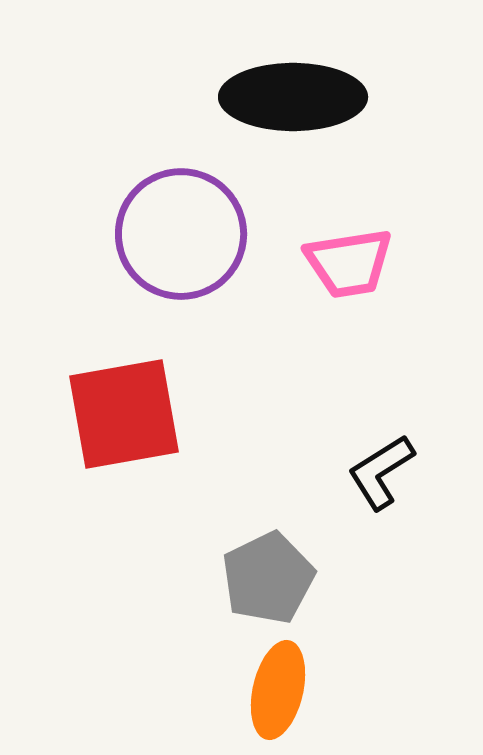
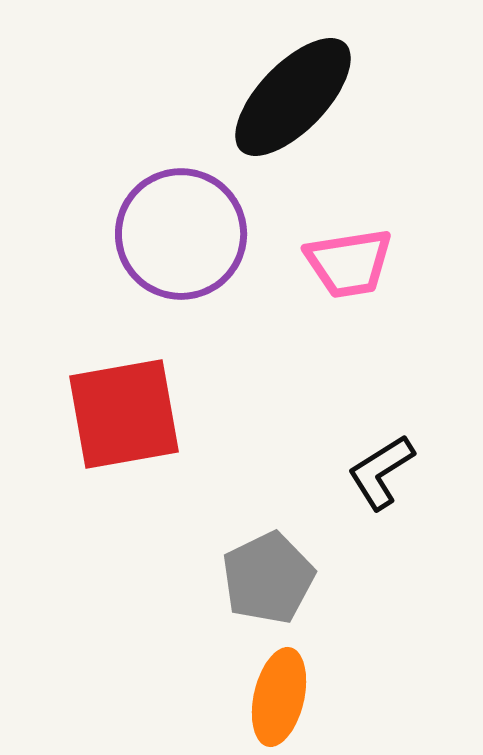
black ellipse: rotated 46 degrees counterclockwise
orange ellipse: moved 1 px right, 7 px down
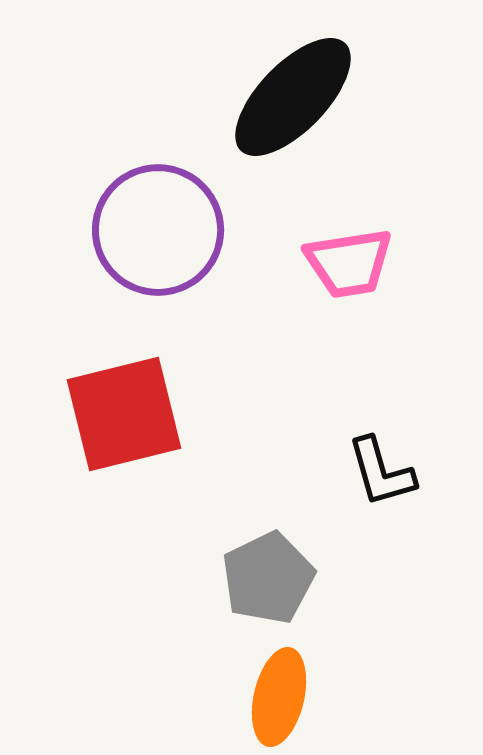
purple circle: moved 23 px left, 4 px up
red square: rotated 4 degrees counterclockwise
black L-shape: rotated 74 degrees counterclockwise
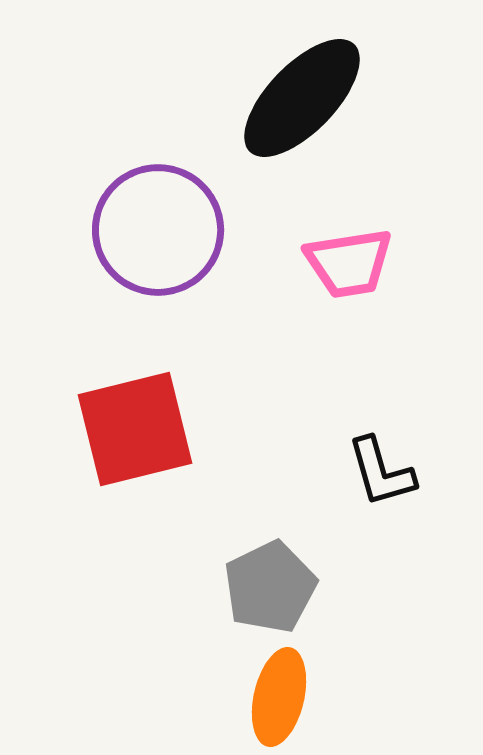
black ellipse: moved 9 px right, 1 px down
red square: moved 11 px right, 15 px down
gray pentagon: moved 2 px right, 9 px down
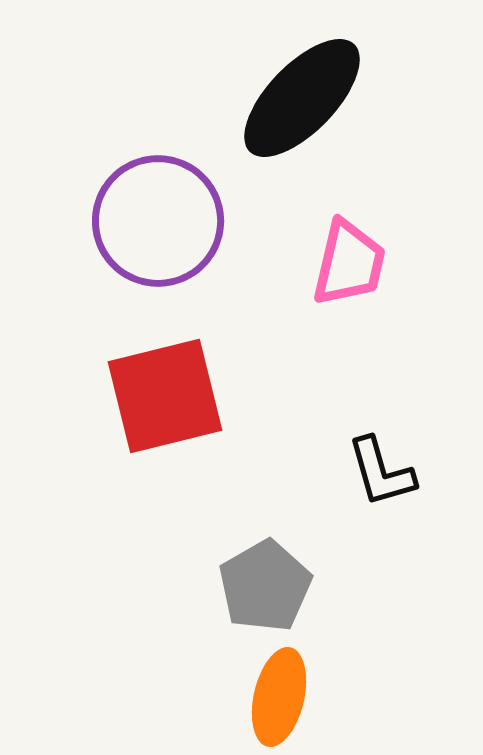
purple circle: moved 9 px up
pink trapezoid: rotated 68 degrees counterclockwise
red square: moved 30 px right, 33 px up
gray pentagon: moved 5 px left, 1 px up; rotated 4 degrees counterclockwise
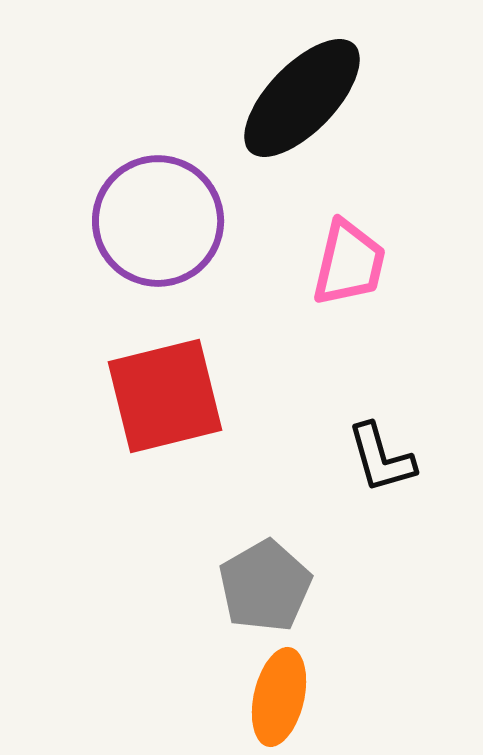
black L-shape: moved 14 px up
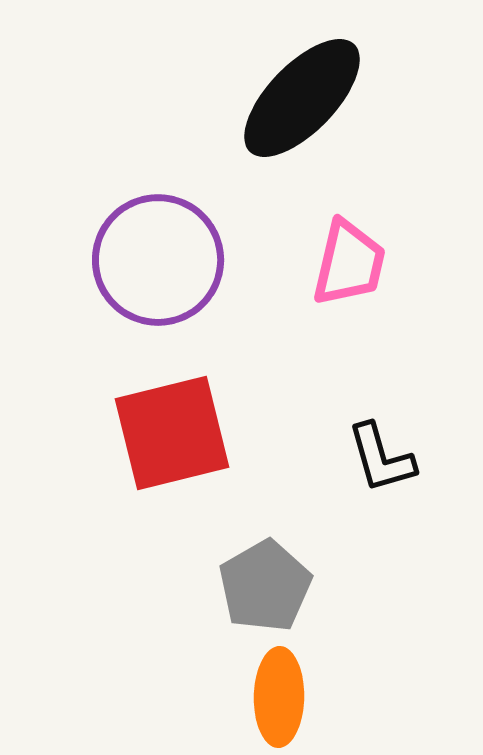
purple circle: moved 39 px down
red square: moved 7 px right, 37 px down
orange ellipse: rotated 12 degrees counterclockwise
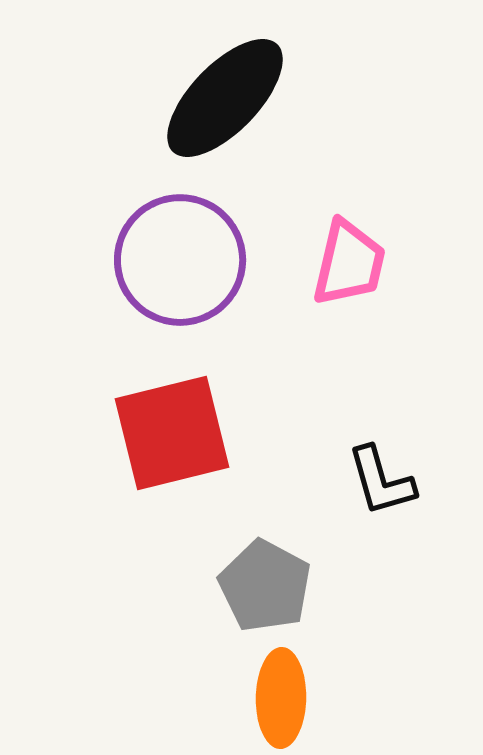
black ellipse: moved 77 px left
purple circle: moved 22 px right
black L-shape: moved 23 px down
gray pentagon: rotated 14 degrees counterclockwise
orange ellipse: moved 2 px right, 1 px down
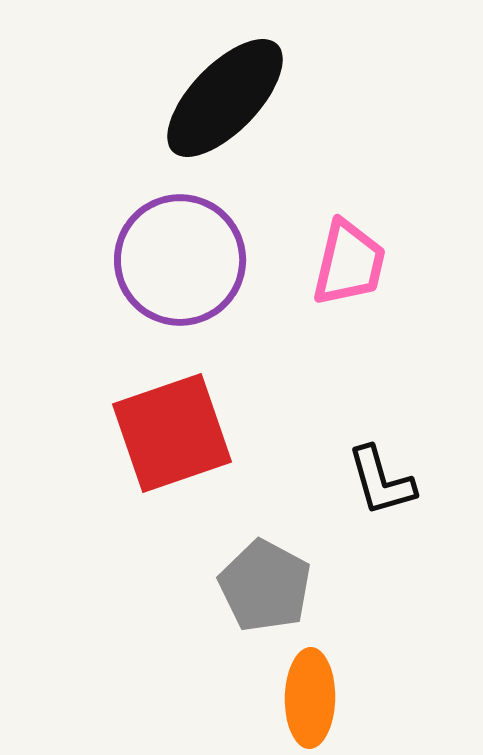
red square: rotated 5 degrees counterclockwise
orange ellipse: moved 29 px right
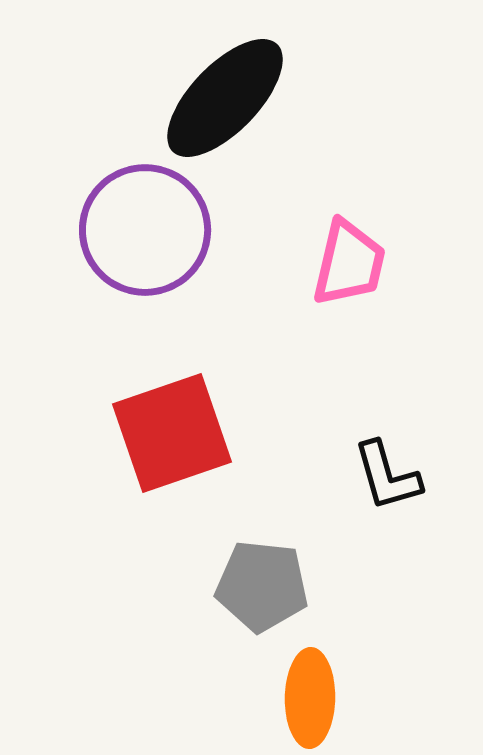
purple circle: moved 35 px left, 30 px up
black L-shape: moved 6 px right, 5 px up
gray pentagon: moved 3 px left; rotated 22 degrees counterclockwise
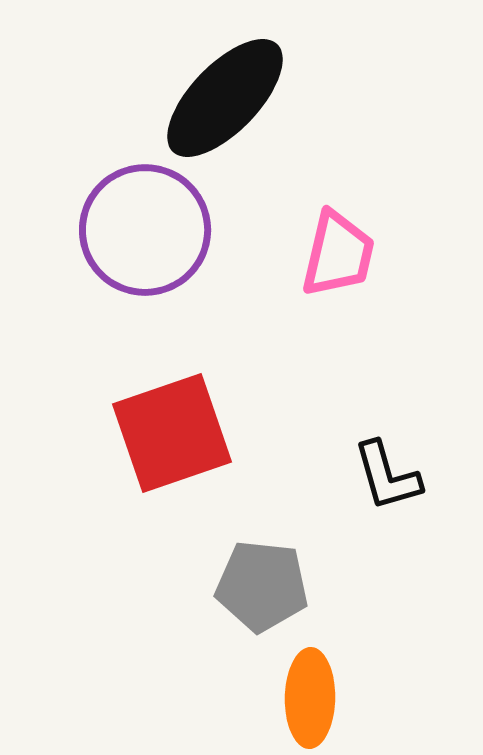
pink trapezoid: moved 11 px left, 9 px up
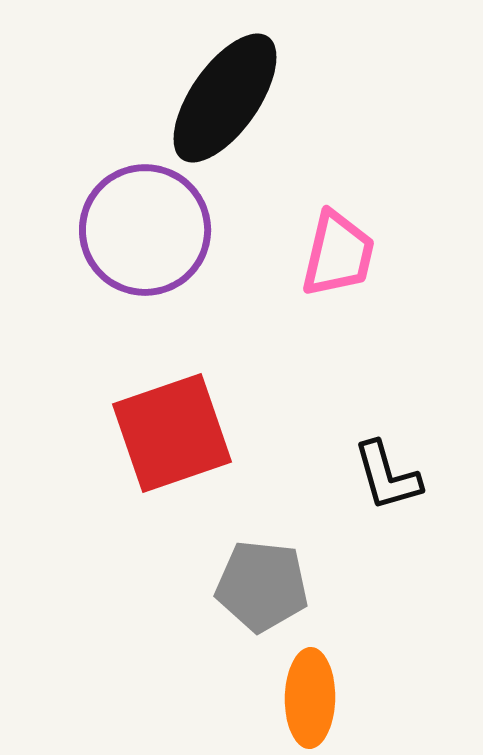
black ellipse: rotated 9 degrees counterclockwise
